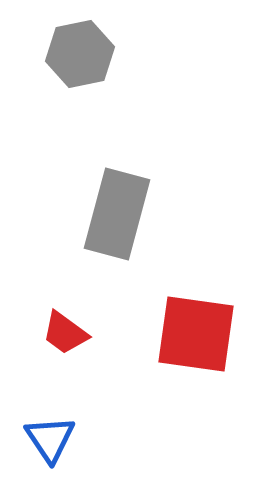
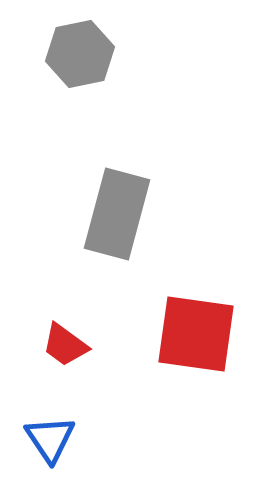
red trapezoid: moved 12 px down
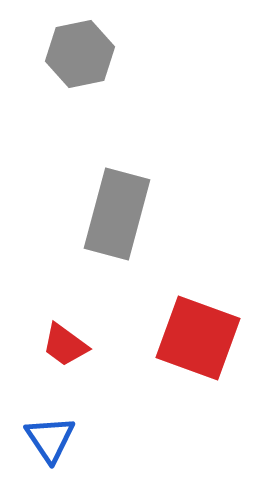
red square: moved 2 px right, 4 px down; rotated 12 degrees clockwise
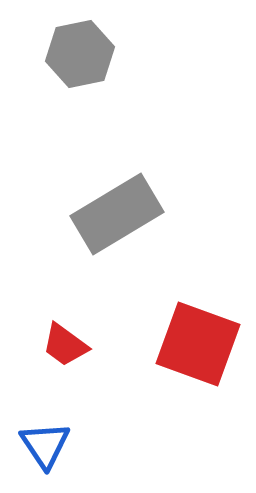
gray rectangle: rotated 44 degrees clockwise
red square: moved 6 px down
blue triangle: moved 5 px left, 6 px down
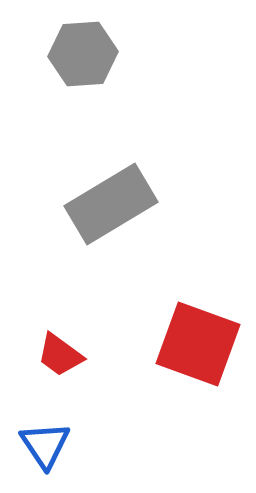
gray hexagon: moved 3 px right; rotated 8 degrees clockwise
gray rectangle: moved 6 px left, 10 px up
red trapezoid: moved 5 px left, 10 px down
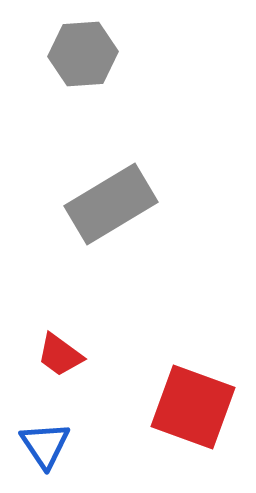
red square: moved 5 px left, 63 px down
